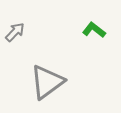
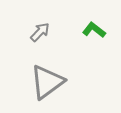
gray arrow: moved 25 px right
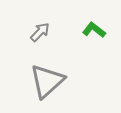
gray triangle: moved 1 px up; rotated 6 degrees counterclockwise
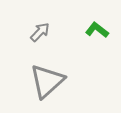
green L-shape: moved 3 px right
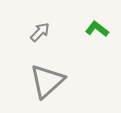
green L-shape: moved 1 px up
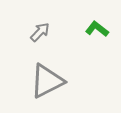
gray triangle: rotated 15 degrees clockwise
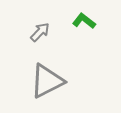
green L-shape: moved 13 px left, 8 px up
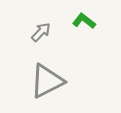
gray arrow: moved 1 px right
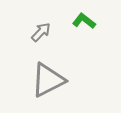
gray triangle: moved 1 px right, 1 px up
